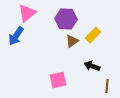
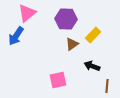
brown triangle: moved 3 px down
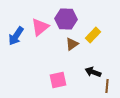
pink triangle: moved 13 px right, 14 px down
black arrow: moved 1 px right, 6 px down
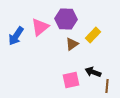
pink square: moved 13 px right
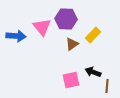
pink triangle: moved 2 px right; rotated 30 degrees counterclockwise
blue arrow: rotated 120 degrees counterclockwise
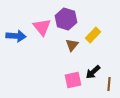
purple hexagon: rotated 15 degrees clockwise
brown triangle: moved 1 px down; rotated 16 degrees counterclockwise
black arrow: rotated 63 degrees counterclockwise
pink square: moved 2 px right
brown line: moved 2 px right, 2 px up
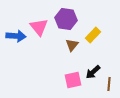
purple hexagon: rotated 10 degrees counterclockwise
pink triangle: moved 3 px left
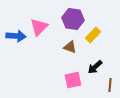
purple hexagon: moved 7 px right
pink triangle: rotated 24 degrees clockwise
brown triangle: moved 2 px left, 2 px down; rotated 48 degrees counterclockwise
black arrow: moved 2 px right, 5 px up
brown line: moved 1 px right, 1 px down
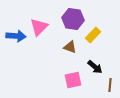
black arrow: rotated 98 degrees counterclockwise
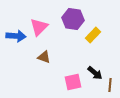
brown triangle: moved 26 px left, 10 px down
black arrow: moved 6 px down
pink square: moved 2 px down
